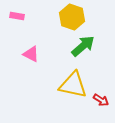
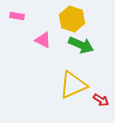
yellow hexagon: moved 2 px down
green arrow: moved 2 px left, 1 px up; rotated 65 degrees clockwise
pink triangle: moved 12 px right, 14 px up
yellow triangle: rotated 36 degrees counterclockwise
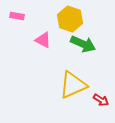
yellow hexagon: moved 2 px left
green arrow: moved 2 px right, 1 px up
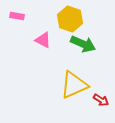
yellow triangle: moved 1 px right
